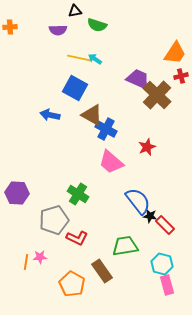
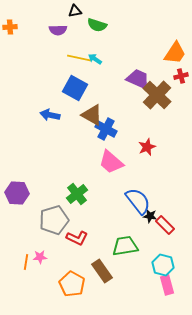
green cross: moved 1 px left; rotated 20 degrees clockwise
cyan hexagon: moved 1 px right, 1 px down
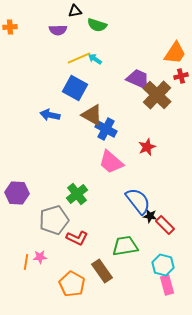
yellow line: rotated 35 degrees counterclockwise
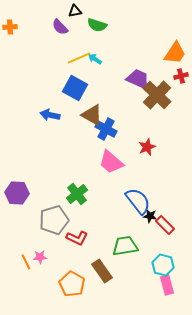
purple semicircle: moved 2 px right, 3 px up; rotated 48 degrees clockwise
orange line: rotated 35 degrees counterclockwise
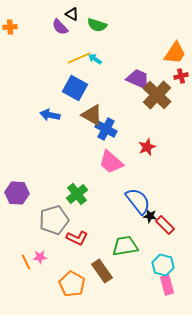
black triangle: moved 3 px left, 3 px down; rotated 40 degrees clockwise
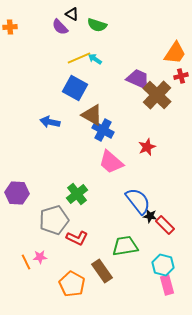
blue arrow: moved 7 px down
blue cross: moved 3 px left, 1 px down
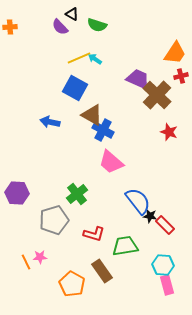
red star: moved 22 px right, 15 px up; rotated 30 degrees counterclockwise
red L-shape: moved 17 px right, 4 px up; rotated 10 degrees counterclockwise
cyan hexagon: rotated 10 degrees counterclockwise
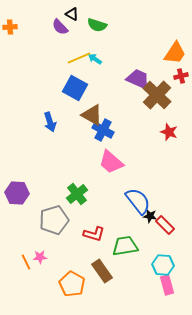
blue arrow: rotated 120 degrees counterclockwise
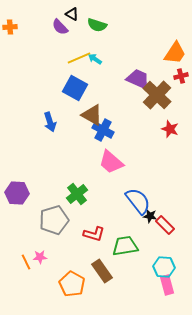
red star: moved 1 px right, 3 px up
cyan hexagon: moved 1 px right, 2 px down
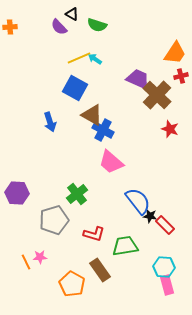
purple semicircle: moved 1 px left
brown rectangle: moved 2 px left, 1 px up
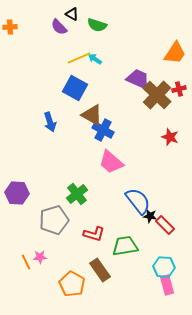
red cross: moved 2 px left, 13 px down
red star: moved 8 px down
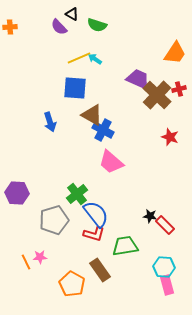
blue square: rotated 25 degrees counterclockwise
blue semicircle: moved 42 px left, 13 px down
